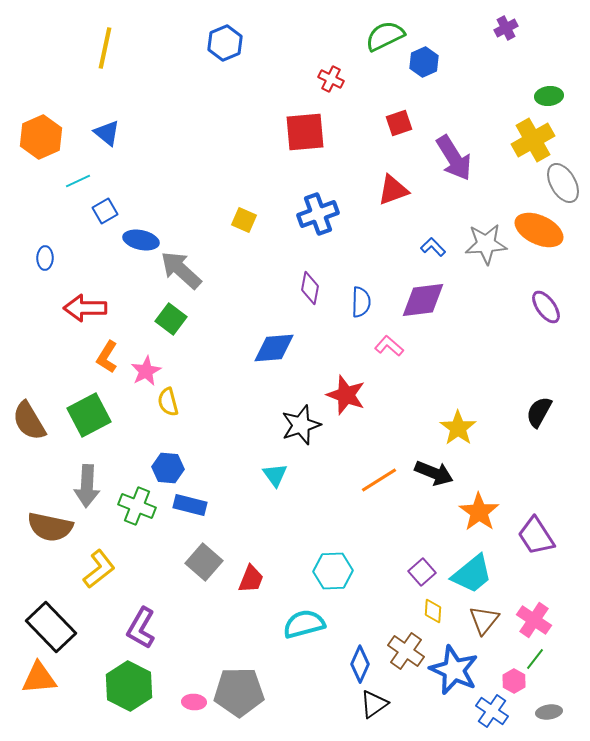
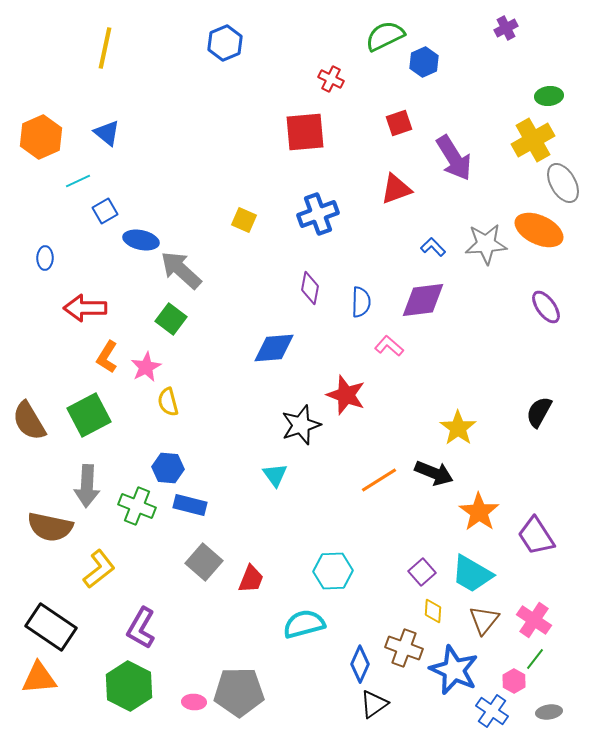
red triangle at (393, 190): moved 3 px right, 1 px up
pink star at (146, 371): moved 4 px up
cyan trapezoid at (472, 574): rotated 69 degrees clockwise
black rectangle at (51, 627): rotated 12 degrees counterclockwise
brown cross at (406, 651): moved 2 px left, 3 px up; rotated 15 degrees counterclockwise
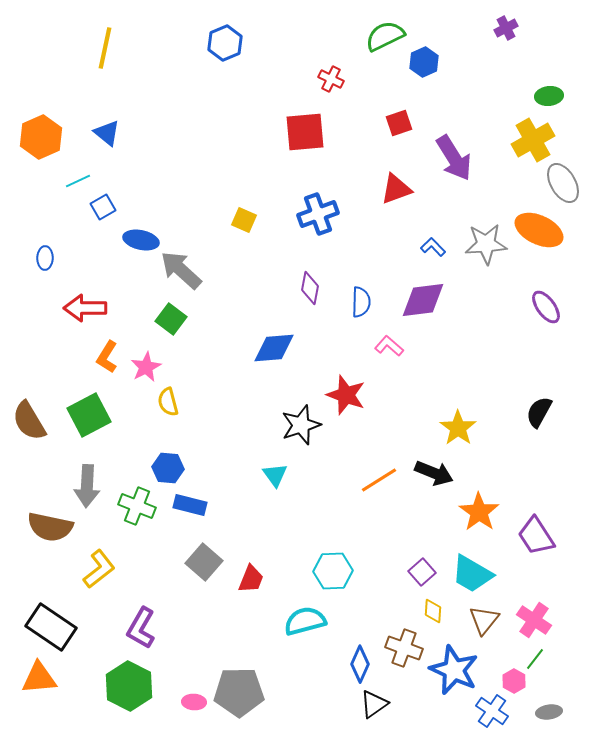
blue square at (105, 211): moved 2 px left, 4 px up
cyan semicircle at (304, 624): moved 1 px right, 3 px up
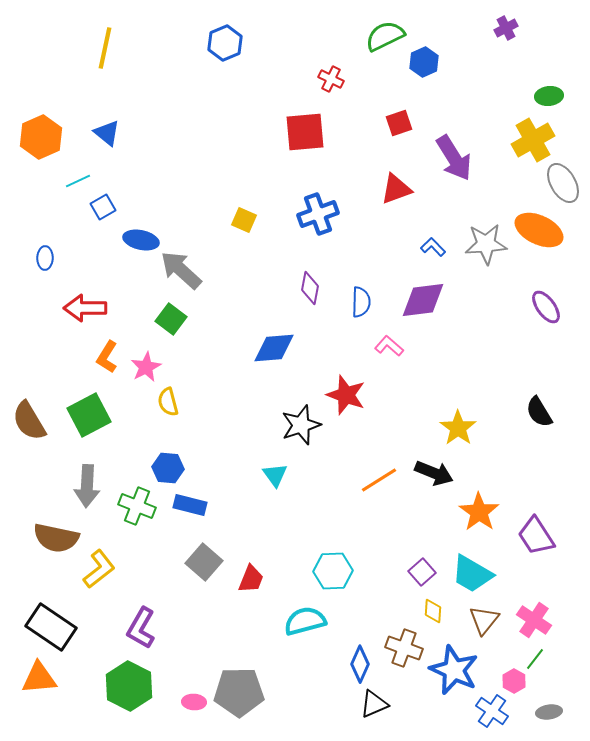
black semicircle at (539, 412): rotated 60 degrees counterclockwise
brown semicircle at (50, 527): moved 6 px right, 11 px down
black triangle at (374, 704): rotated 12 degrees clockwise
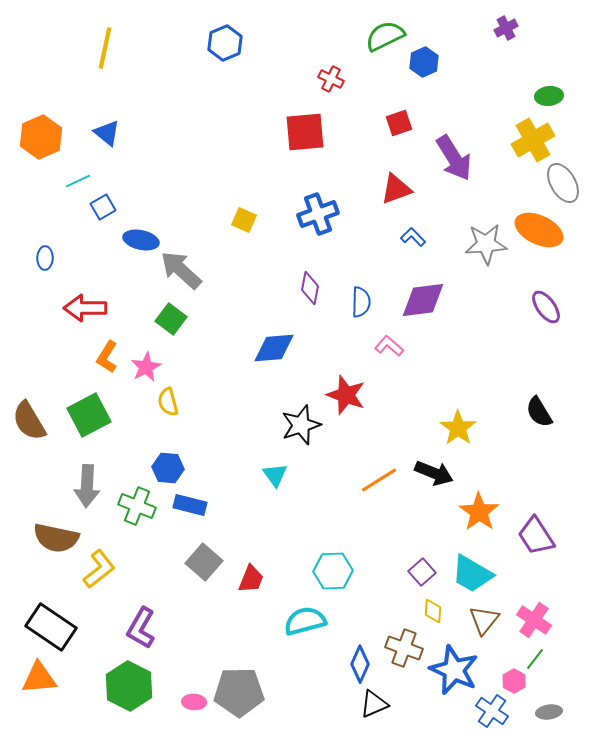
blue L-shape at (433, 247): moved 20 px left, 10 px up
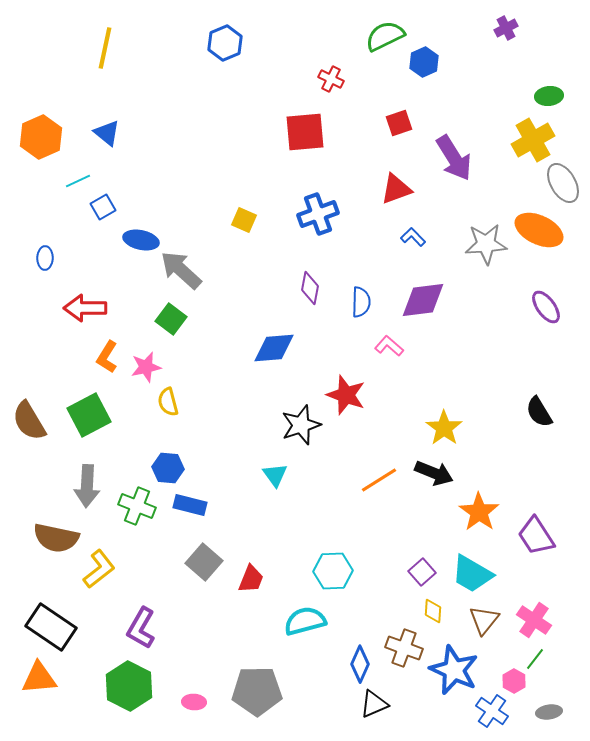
pink star at (146, 367): rotated 16 degrees clockwise
yellow star at (458, 428): moved 14 px left
gray pentagon at (239, 692): moved 18 px right, 1 px up
